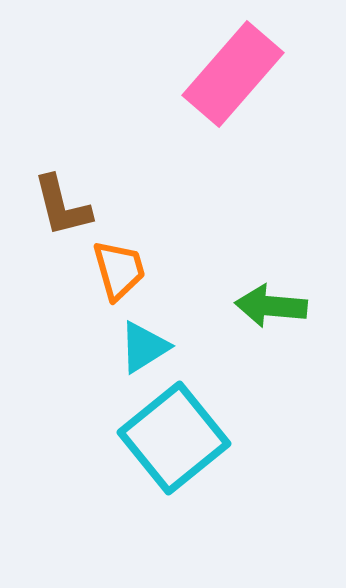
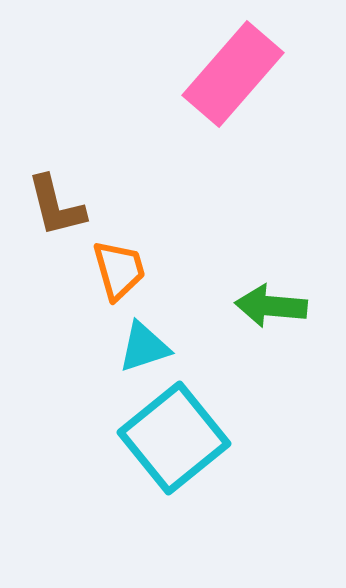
brown L-shape: moved 6 px left
cyan triangle: rotated 14 degrees clockwise
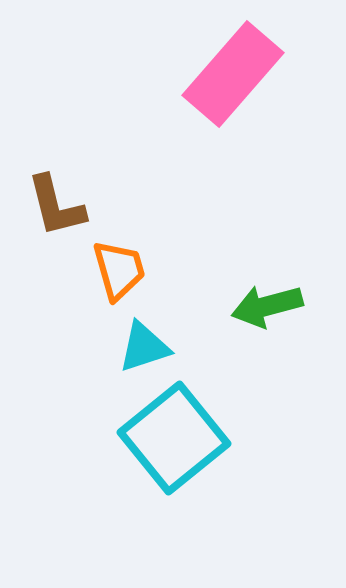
green arrow: moved 4 px left; rotated 20 degrees counterclockwise
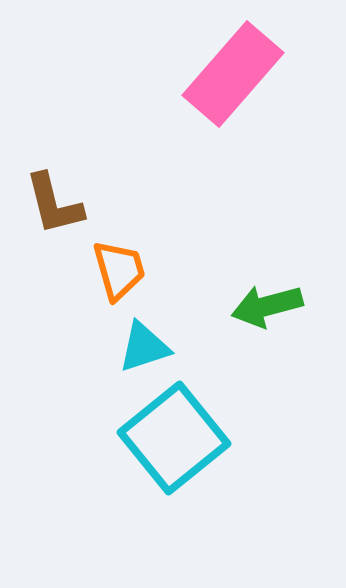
brown L-shape: moved 2 px left, 2 px up
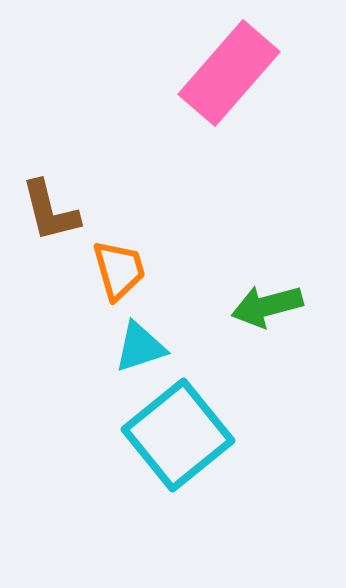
pink rectangle: moved 4 px left, 1 px up
brown L-shape: moved 4 px left, 7 px down
cyan triangle: moved 4 px left
cyan square: moved 4 px right, 3 px up
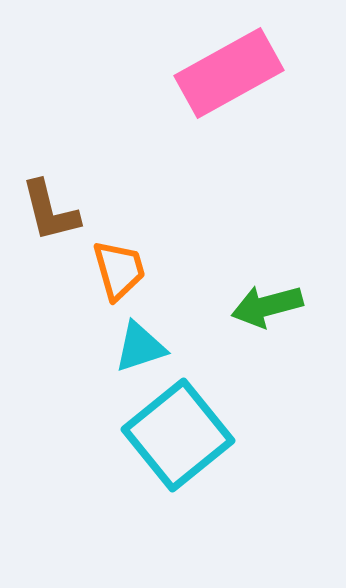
pink rectangle: rotated 20 degrees clockwise
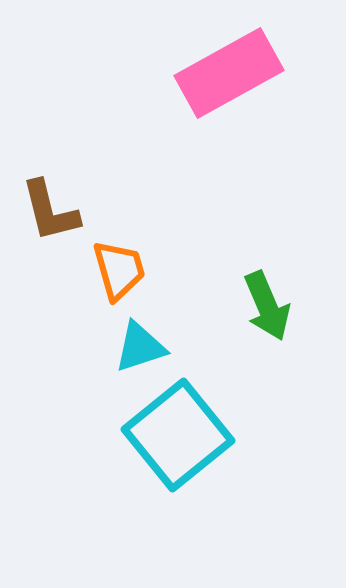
green arrow: rotated 98 degrees counterclockwise
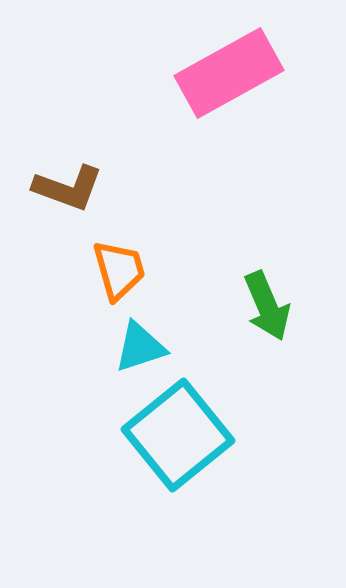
brown L-shape: moved 18 px right, 23 px up; rotated 56 degrees counterclockwise
